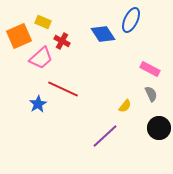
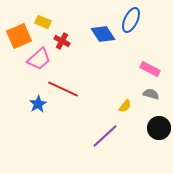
pink trapezoid: moved 2 px left, 1 px down
gray semicircle: rotated 49 degrees counterclockwise
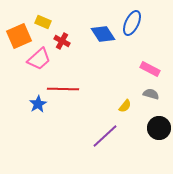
blue ellipse: moved 1 px right, 3 px down
red line: rotated 24 degrees counterclockwise
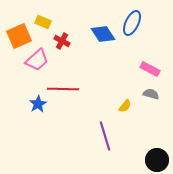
pink trapezoid: moved 2 px left, 1 px down
black circle: moved 2 px left, 32 px down
purple line: rotated 64 degrees counterclockwise
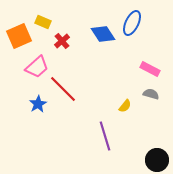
red cross: rotated 21 degrees clockwise
pink trapezoid: moved 7 px down
red line: rotated 44 degrees clockwise
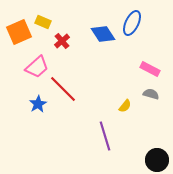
orange square: moved 4 px up
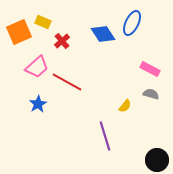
red line: moved 4 px right, 7 px up; rotated 16 degrees counterclockwise
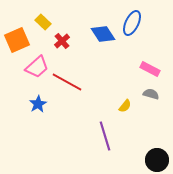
yellow rectangle: rotated 21 degrees clockwise
orange square: moved 2 px left, 8 px down
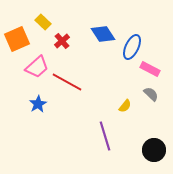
blue ellipse: moved 24 px down
orange square: moved 1 px up
gray semicircle: rotated 28 degrees clockwise
black circle: moved 3 px left, 10 px up
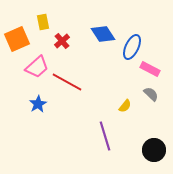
yellow rectangle: rotated 35 degrees clockwise
